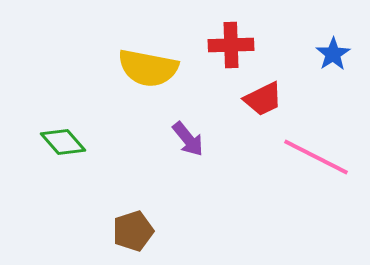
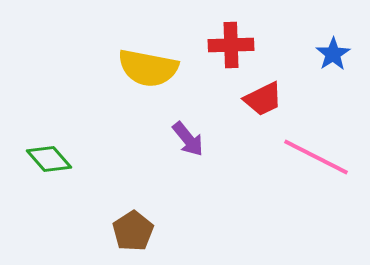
green diamond: moved 14 px left, 17 px down
brown pentagon: rotated 15 degrees counterclockwise
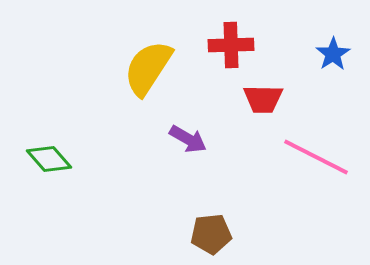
yellow semicircle: rotated 112 degrees clockwise
red trapezoid: rotated 27 degrees clockwise
purple arrow: rotated 21 degrees counterclockwise
brown pentagon: moved 78 px right, 3 px down; rotated 27 degrees clockwise
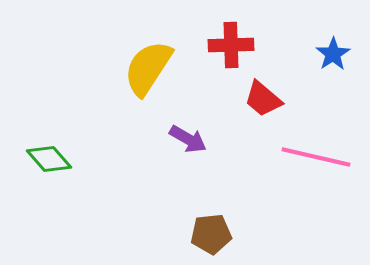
red trapezoid: rotated 39 degrees clockwise
pink line: rotated 14 degrees counterclockwise
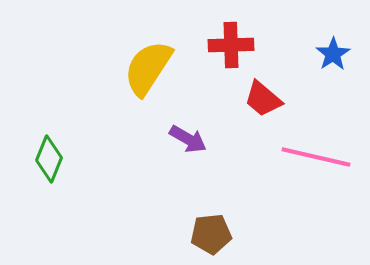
green diamond: rotated 63 degrees clockwise
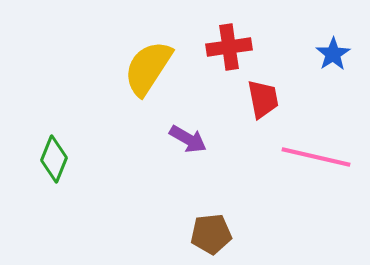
red cross: moved 2 px left, 2 px down; rotated 6 degrees counterclockwise
red trapezoid: rotated 141 degrees counterclockwise
green diamond: moved 5 px right
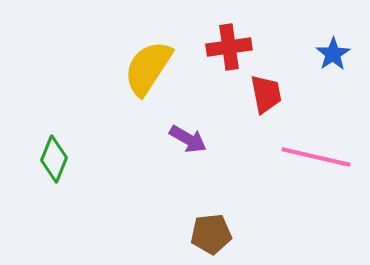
red trapezoid: moved 3 px right, 5 px up
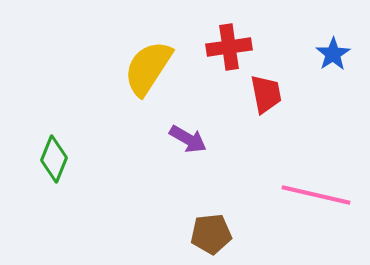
pink line: moved 38 px down
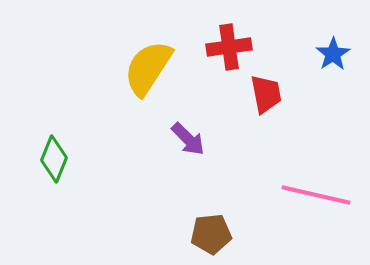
purple arrow: rotated 15 degrees clockwise
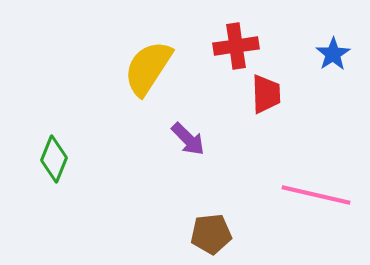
red cross: moved 7 px right, 1 px up
red trapezoid: rotated 9 degrees clockwise
